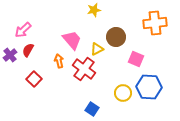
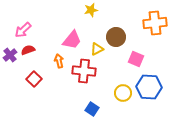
yellow star: moved 3 px left
pink trapezoid: rotated 80 degrees clockwise
red semicircle: rotated 40 degrees clockwise
red cross: moved 2 px down; rotated 30 degrees counterclockwise
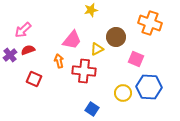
orange cross: moved 5 px left; rotated 25 degrees clockwise
red square: rotated 21 degrees counterclockwise
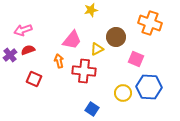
pink arrow: rotated 24 degrees clockwise
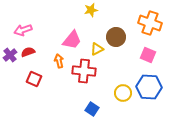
red semicircle: moved 2 px down
pink square: moved 12 px right, 4 px up
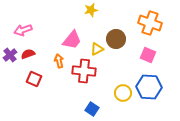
brown circle: moved 2 px down
red semicircle: moved 2 px down
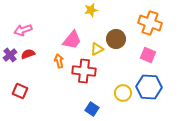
red square: moved 14 px left, 12 px down
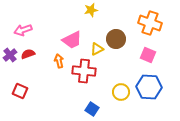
pink trapezoid: rotated 25 degrees clockwise
yellow circle: moved 2 px left, 1 px up
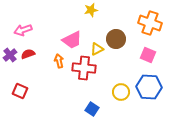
red cross: moved 3 px up
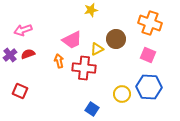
yellow circle: moved 1 px right, 2 px down
